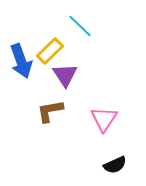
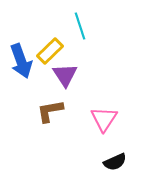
cyan line: rotated 28 degrees clockwise
black semicircle: moved 3 px up
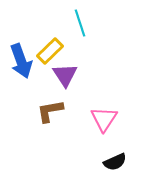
cyan line: moved 3 px up
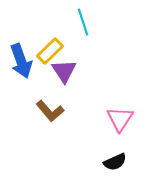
cyan line: moved 3 px right, 1 px up
purple triangle: moved 1 px left, 4 px up
brown L-shape: rotated 120 degrees counterclockwise
pink triangle: moved 16 px right
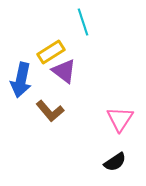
yellow rectangle: moved 1 px right, 1 px down; rotated 12 degrees clockwise
blue arrow: moved 19 px down; rotated 32 degrees clockwise
purple triangle: rotated 20 degrees counterclockwise
black semicircle: rotated 10 degrees counterclockwise
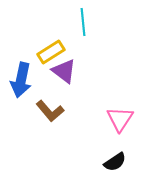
cyan line: rotated 12 degrees clockwise
